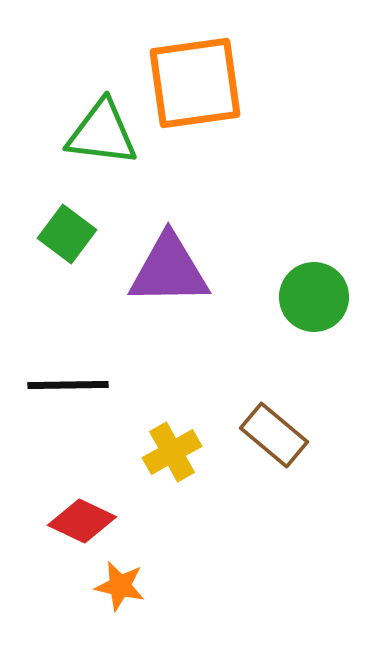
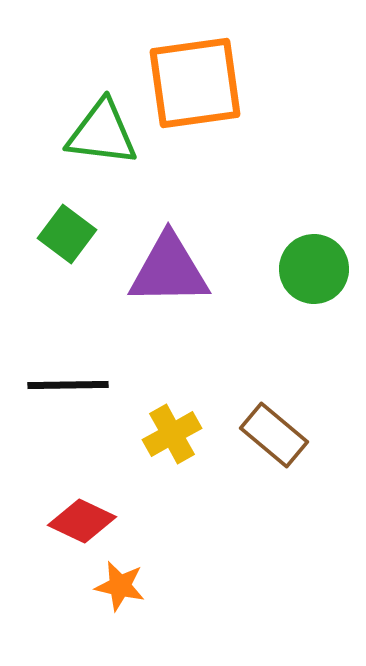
green circle: moved 28 px up
yellow cross: moved 18 px up
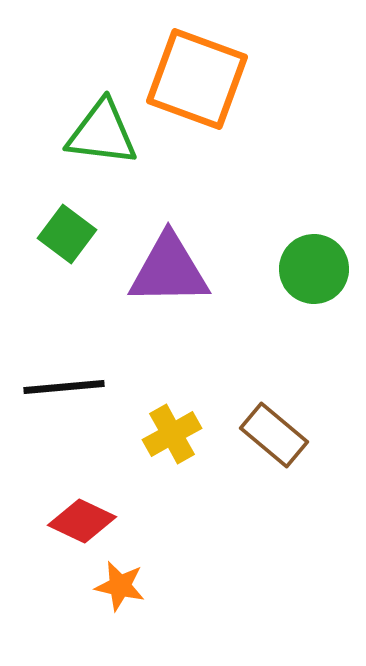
orange square: moved 2 px right, 4 px up; rotated 28 degrees clockwise
black line: moved 4 px left, 2 px down; rotated 4 degrees counterclockwise
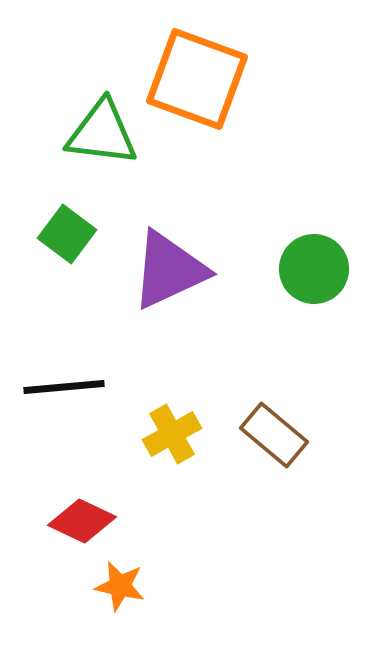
purple triangle: rotated 24 degrees counterclockwise
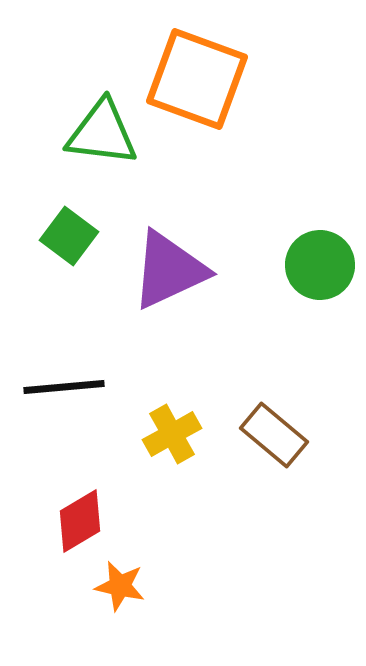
green square: moved 2 px right, 2 px down
green circle: moved 6 px right, 4 px up
red diamond: moved 2 px left; rotated 56 degrees counterclockwise
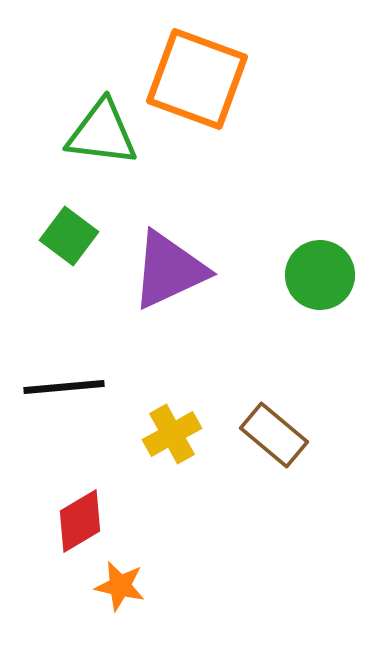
green circle: moved 10 px down
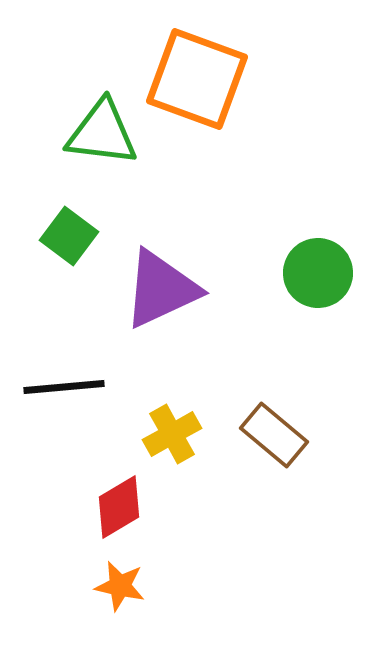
purple triangle: moved 8 px left, 19 px down
green circle: moved 2 px left, 2 px up
red diamond: moved 39 px right, 14 px up
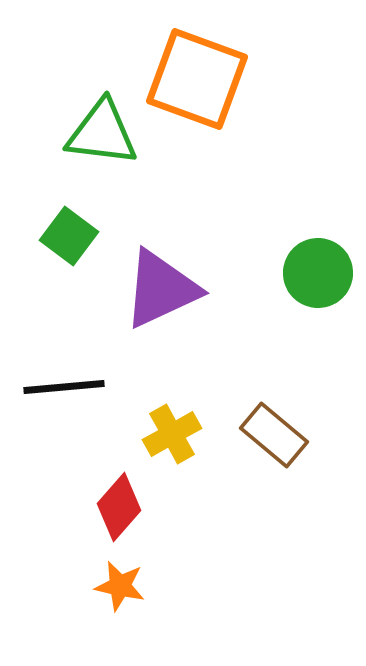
red diamond: rotated 18 degrees counterclockwise
